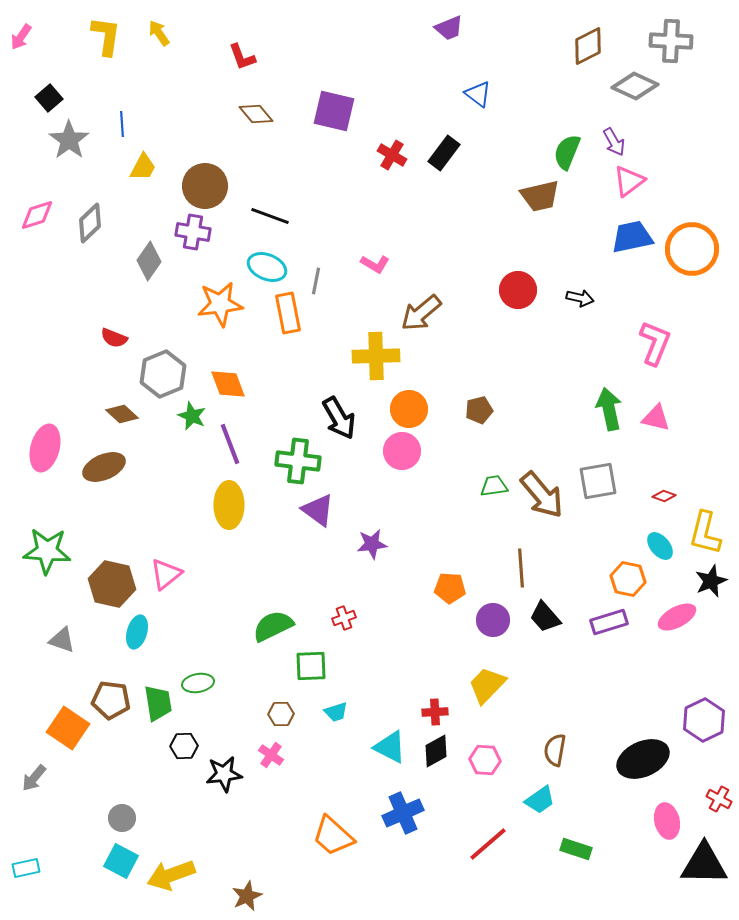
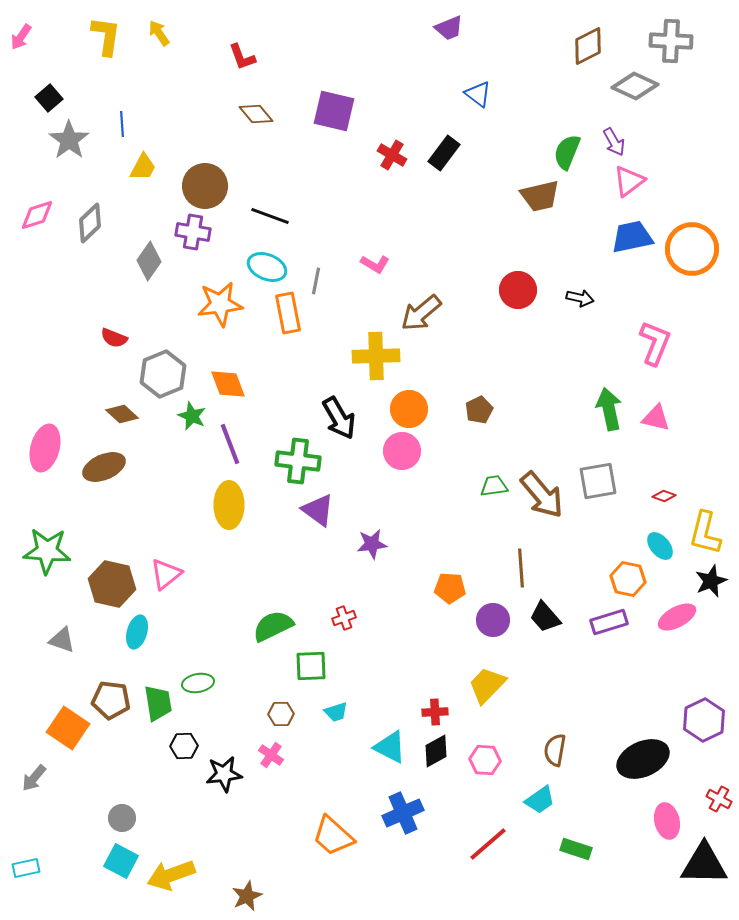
brown pentagon at (479, 410): rotated 12 degrees counterclockwise
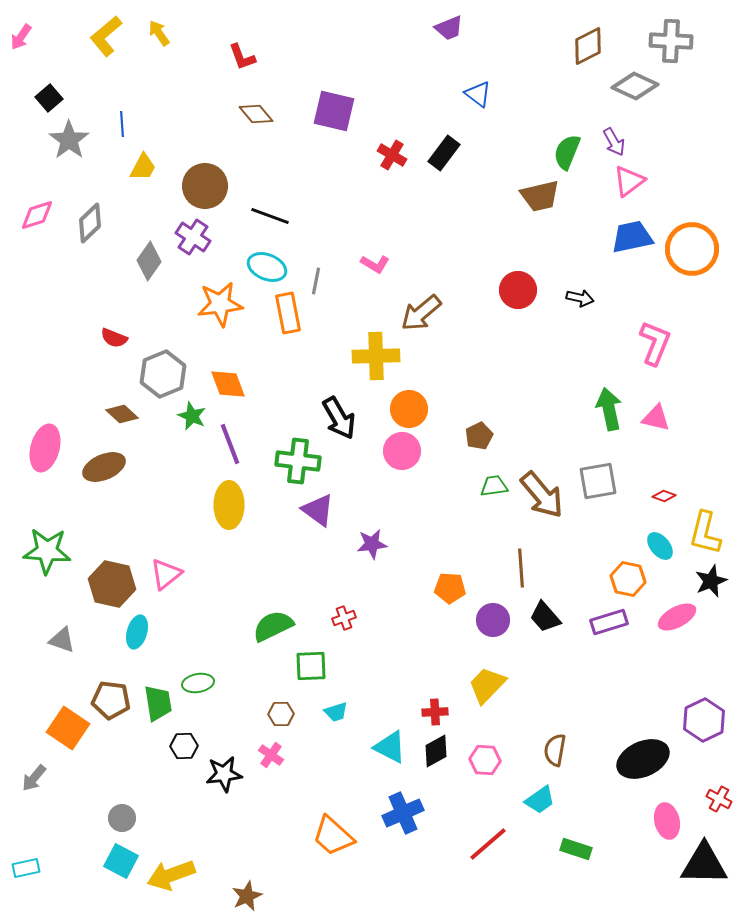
yellow L-shape at (106, 36): rotated 138 degrees counterclockwise
purple cross at (193, 232): moved 5 px down; rotated 24 degrees clockwise
brown pentagon at (479, 410): moved 26 px down
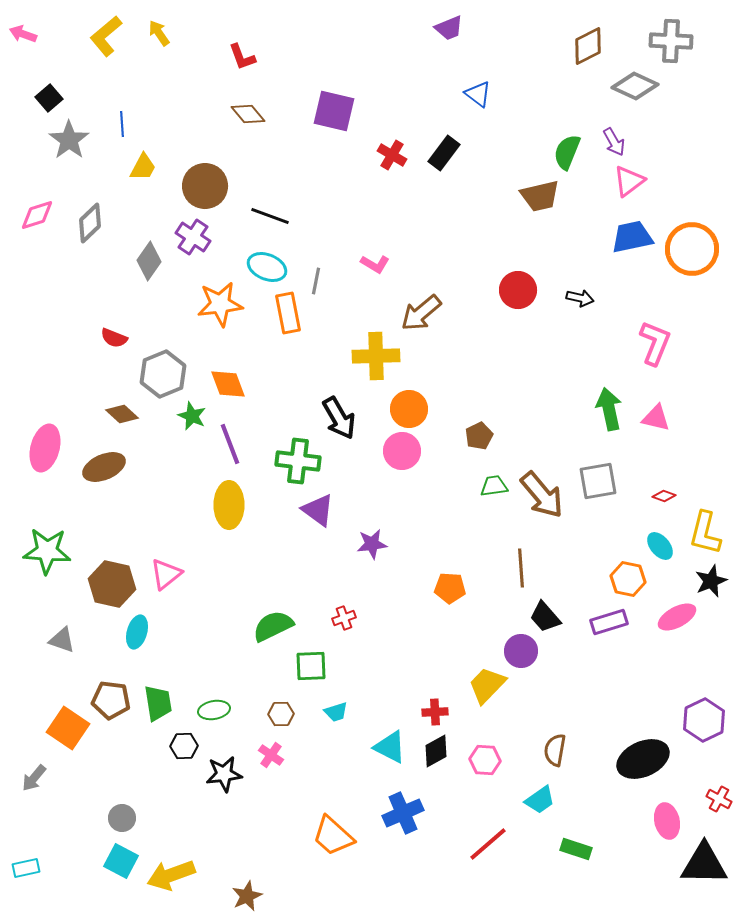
pink arrow at (21, 37): moved 2 px right, 3 px up; rotated 76 degrees clockwise
brown diamond at (256, 114): moved 8 px left
purple circle at (493, 620): moved 28 px right, 31 px down
green ellipse at (198, 683): moved 16 px right, 27 px down
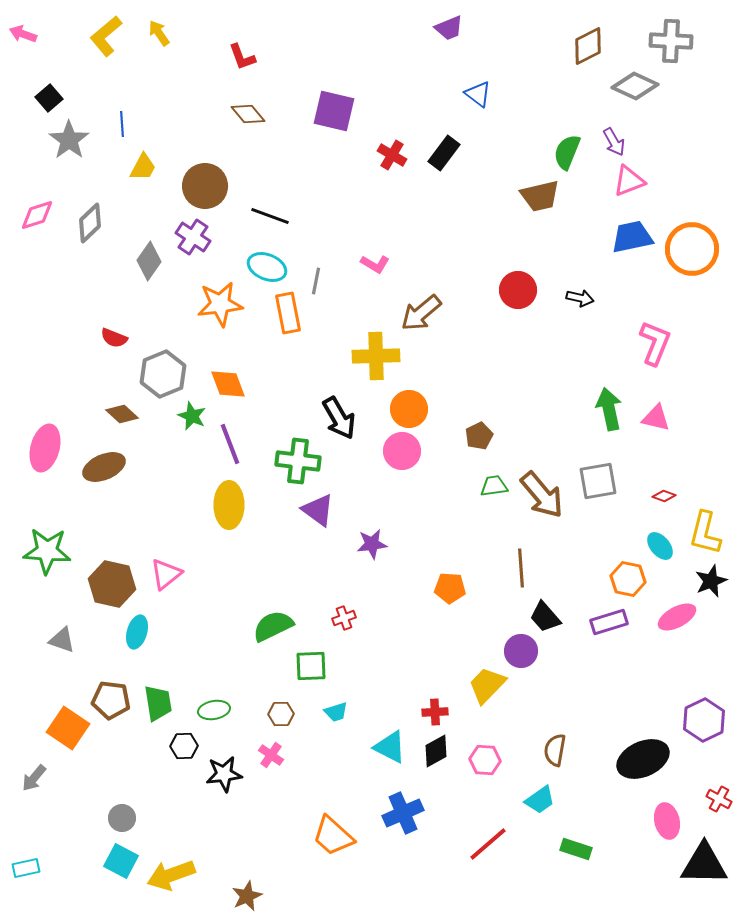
pink triangle at (629, 181): rotated 16 degrees clockwise
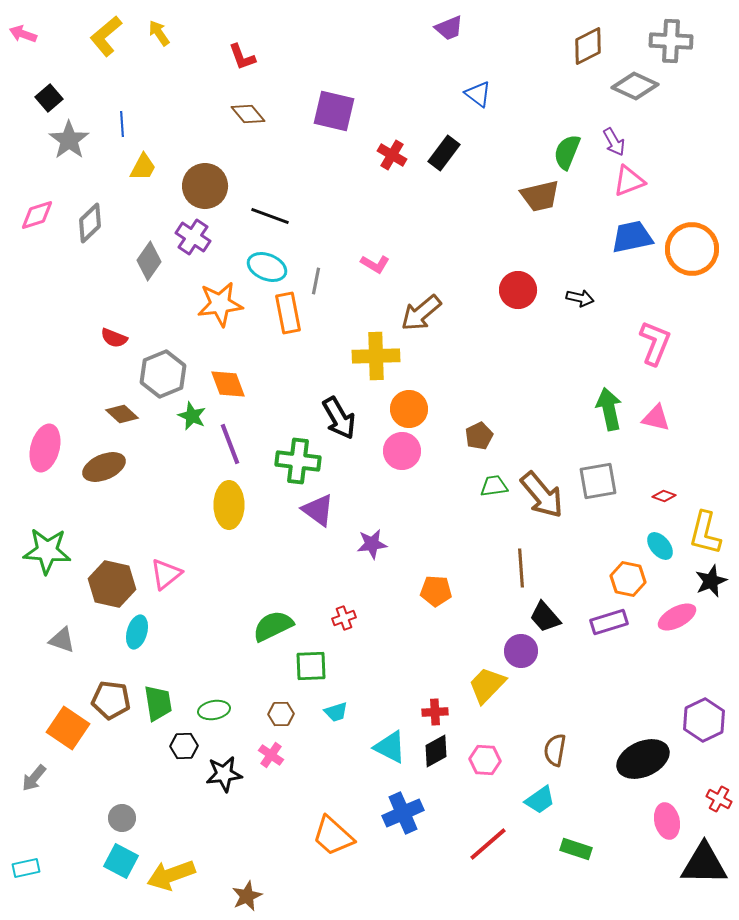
orange pentagon at (450, 588): moved 14 px left, 3 px down
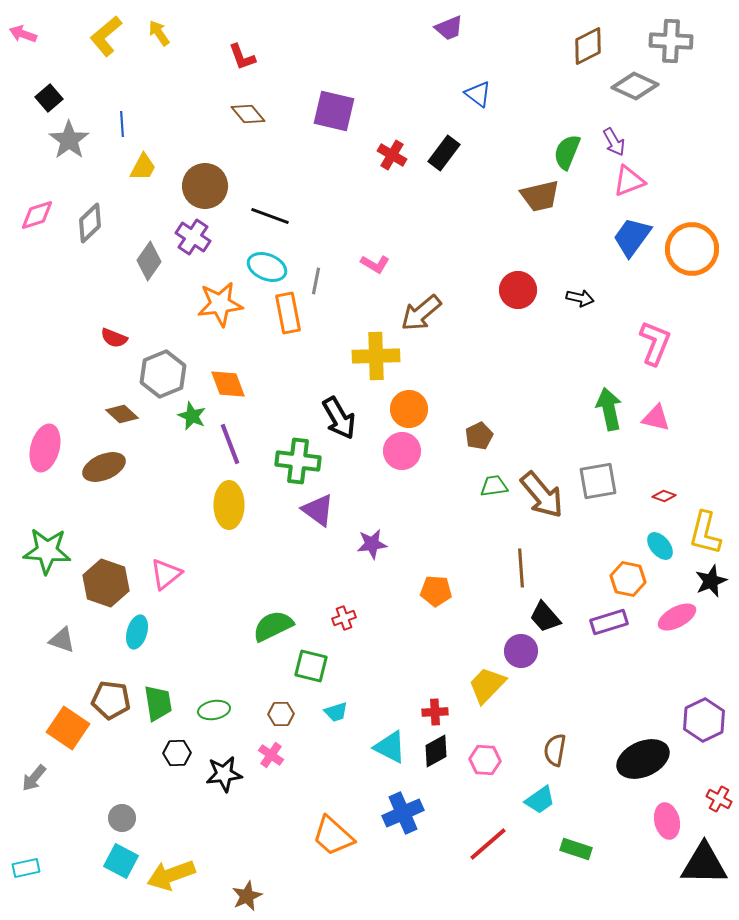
blue trapezoid at (632, 237): rotated 42 degrees counterclockwise
brown hexagon at (112, 584): moved 6 px left, 1 px up; rotated 6 degrees clockwise
green square at (311, 666): rotated 16 degrees clockwise
black hexagon at (184, 746): moved 7 px left, 7 px down
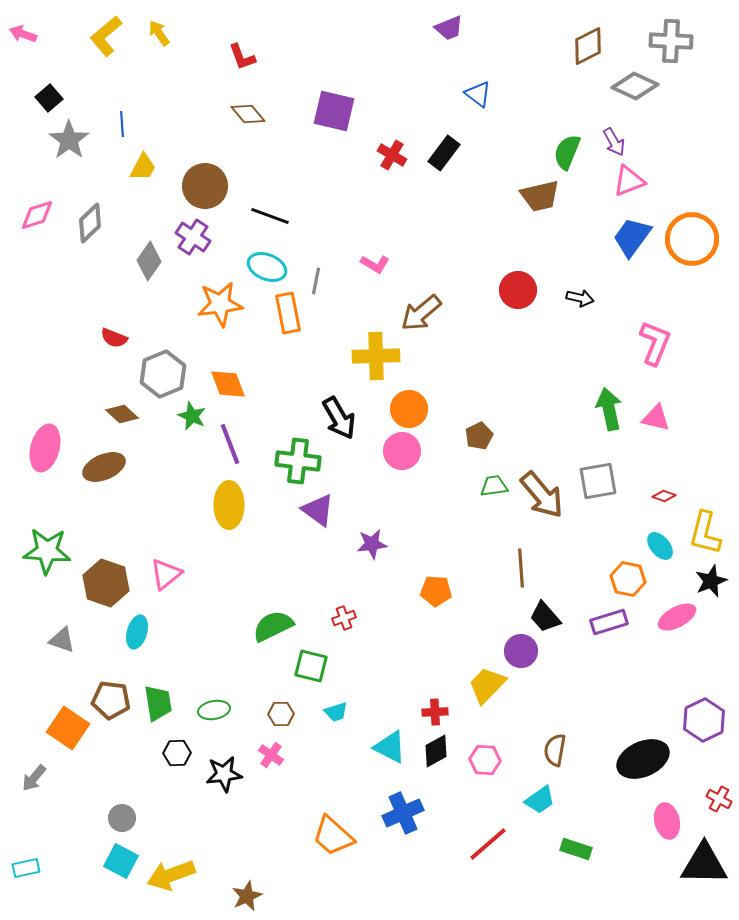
orange circle at (692, 249): moved 10 px up
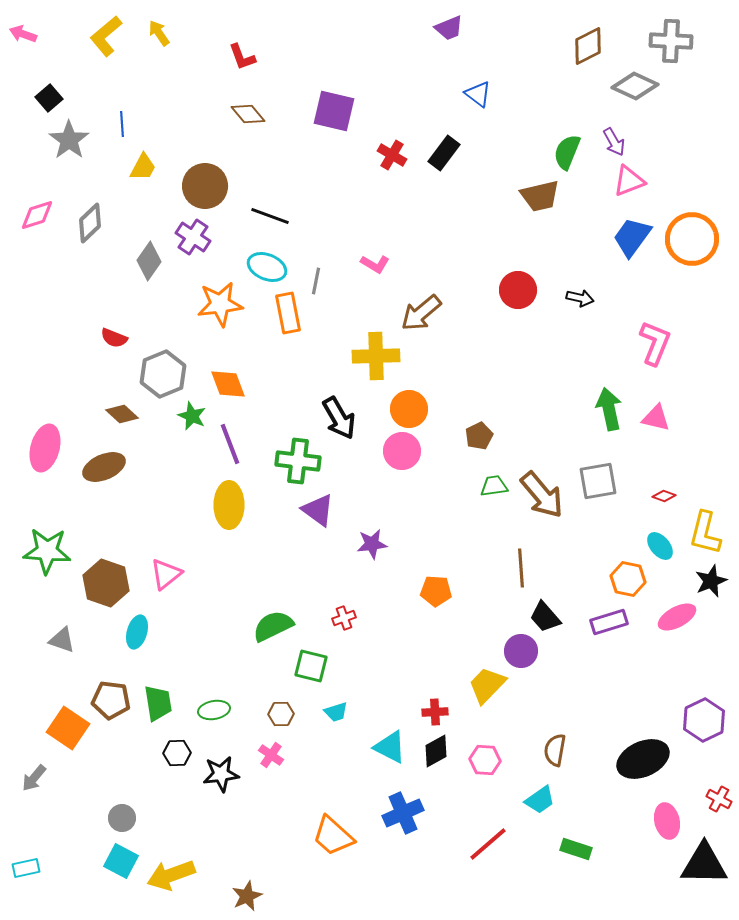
black star at (224, 774): moved 3 px left
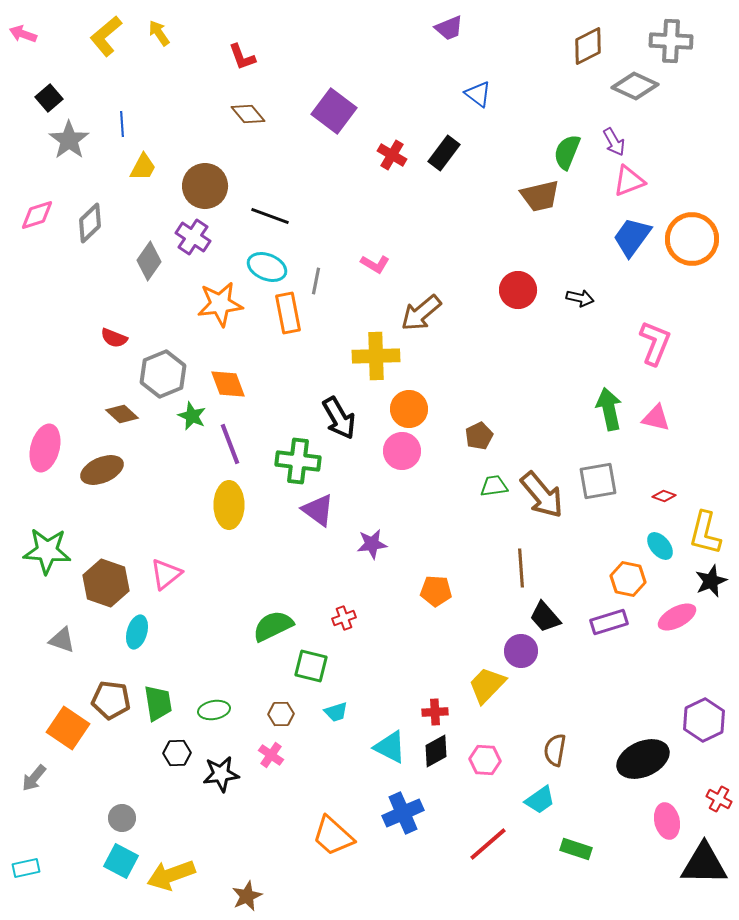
purple square at (334, 111): rotated 24 degrees clockwise
brown ellipse at (104, 467): moved 2 px left, 3 px down
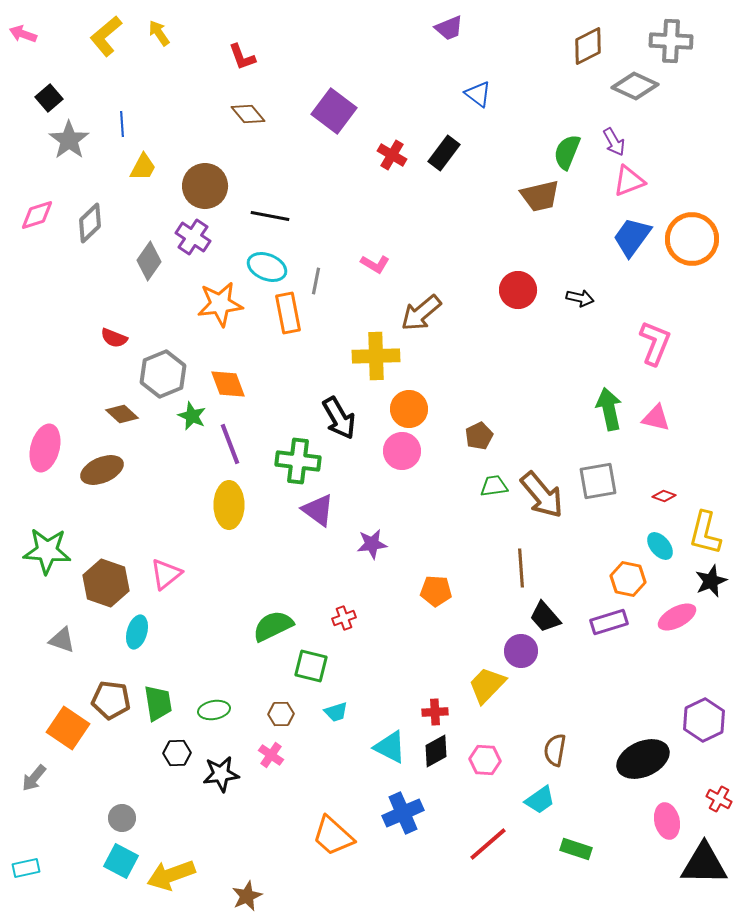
black line at (270, 216): rotated 9 degrees counterclockwise
